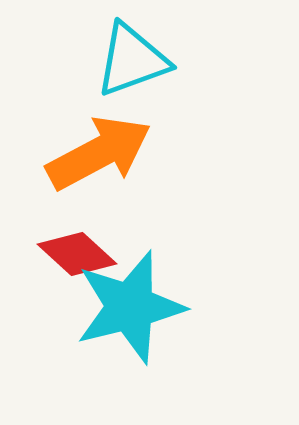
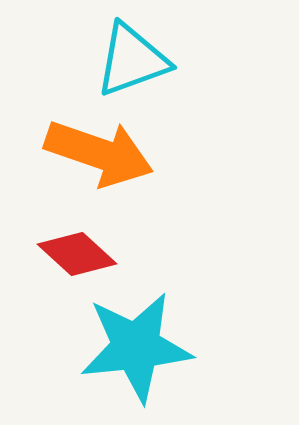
orange arrow: rotated 47 degrees clockwise
cyan star: moved 6 px right, 40 px down; rotated 8 degrees clockwise
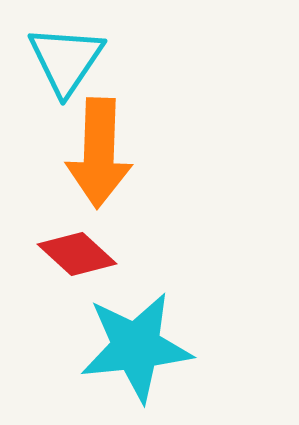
cyan triangle: moved 66 px left; rotated 36 degrees counterclockwise
orange arrow: rotated 73 degrees clockwise
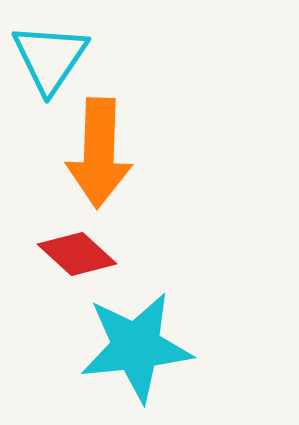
cyan triangle: moved 16 px left, 2 px up
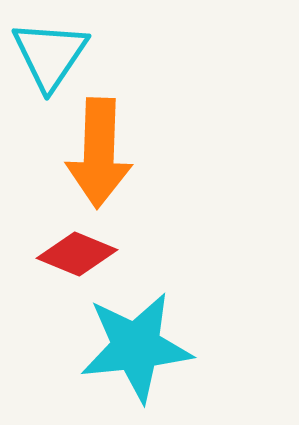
cyan triangle: moved 3 px up
red diamond: rotated 20 degrees counterclockwise
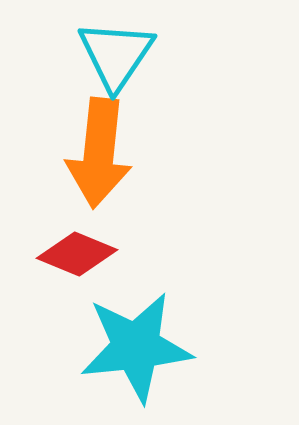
cyan triangle: moved 66 px right
orange arrow: rotated 4 degrees clockwise
